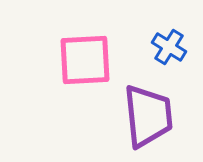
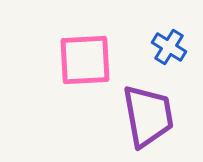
purple trapezoid: rotated 4 degrees counterclockwise
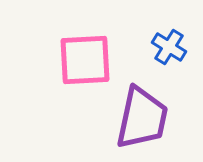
purple trapezoid: moved 6 px left, 2 px down; rotated 22 degrees clockwise
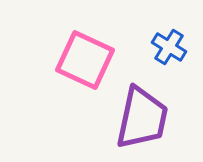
pink square: rotated 28 degrees clockwise
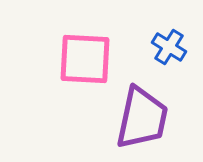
pink square: moved 1 px up; rotated 22 degrees counterclockwise
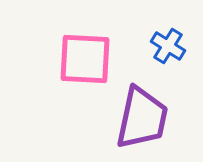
blue cross: moved 1 px left, 1 px up
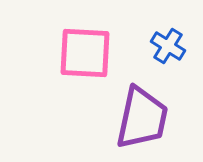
pink square: moved 6 px up
